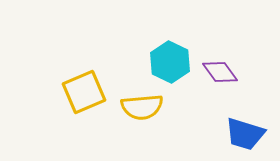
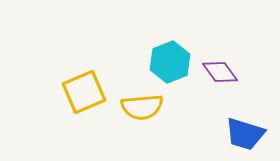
cyan hexagon: rotated 12 degrees clockwise
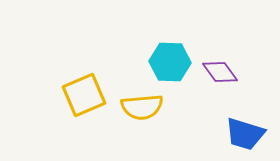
cyan hexagon: rotated 24 degrees clockwise
yellow square: moved 3 px down
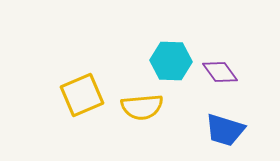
cyan hexagon: moved 1 px right, 1 px up
yellow square: moved 2 px left
blue trapezoid: moved 20 px left, 4 px up
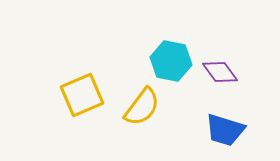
cyan hexagon: rotated 9 degrees clockwise
yellow semicircle: rotated 48 degrees counterclockwise
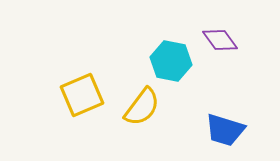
purple diamond: moved 32 px up
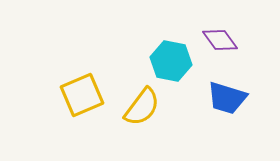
blue trapezoid: moved 2 px right, 32 px up
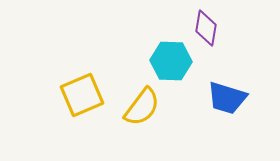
purple diamond: moved 14 px left, 12 px up; rotated 45 degrees clockwise
cyan hexagon: rotated 9 degrees counterclockwise
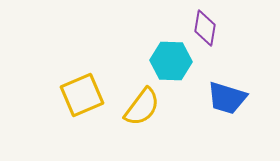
purple diamond: moved 1 px left
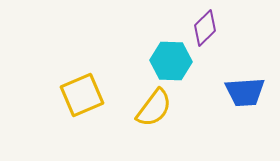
purple diamond: rotated 36 degrees clockwise
blue trapezoid: moved 18 px right, 6 px up; rotated 21 degrees counterclockwise
yellow semicircle: moved 12 px right, 1 px down
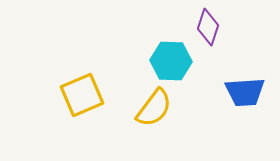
purple diamond: moved 3 px right, 1 px up; rotated 27 degrees counterclockwise
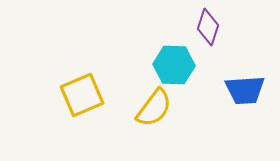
cyan hexagon: moved 3 px right, 4 px down
blue trapezoid: moved 2 px up
